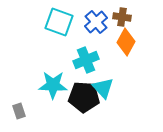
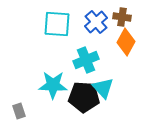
cyan square: moved 2 px left, 2 px down; rotated 16 degrees counterclockwise
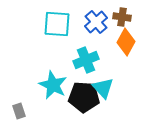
cyan star: rotated 24 degrees clockwise
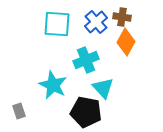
black pentagon: moved 2 px right, 15 px down; rotated 8 degrees clockwise
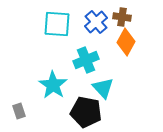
cyan star: rotated 8 degrees clockwise
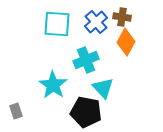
gray rectangle: moved 3 px left
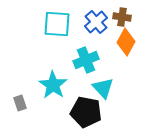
gray rectangle: moved 4 px right, 8 px up
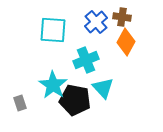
cyan square: moved 4 px left, 6 px down
black pentagon: moved 11 px left, 12 px up
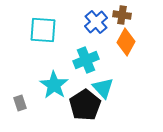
brown cross: moved 2 px up
cyan square: moved 10 px left
cyan star: moved 1 px right
black pentagon: moved 10 px right, 5 px down; rotated 28 degrees clockwise
